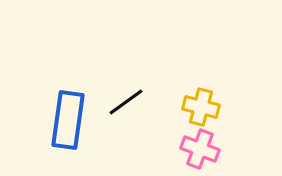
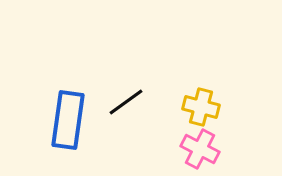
pink cross: rotated 6 degrees clockwise
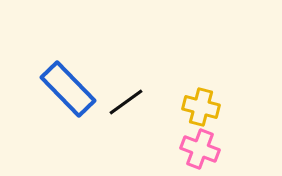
blue rectangle: moved 31 px up; rotated 52 degrees counterclockwise
pink cross: rotated 6 degrees counterclockwise
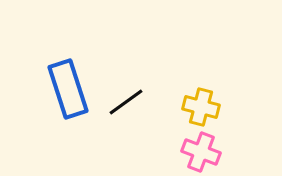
blue rectangle: rotated 26 degrees clockwise
pink cross: moved 1 px right, 3 px down
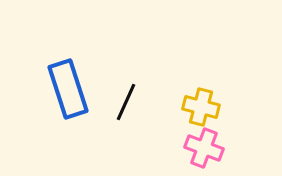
black line: rotated 30 degrees counterclockwise
pink cross: moved 3 px right, 4 px up
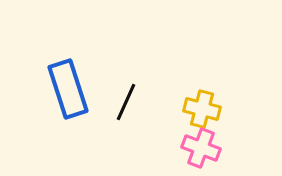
yellow cross: moved 1 px right, 2 px down
pink cross: moved 3 px left
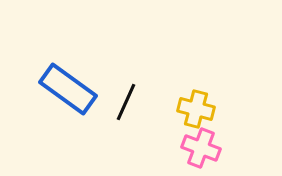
blue rectangle: rotated 36 degrees counterclockwise
yellow cross: moved 6 px left
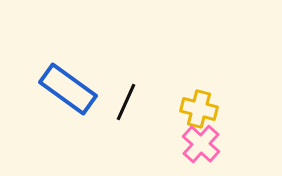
yellow cross: moved 3 px right
pink cross: moved 4 px up; rotated 21 degrees clockwise
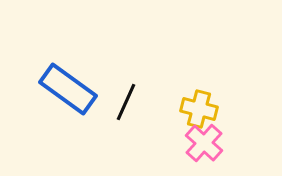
pink cross: moved 3 px right, 1 px up
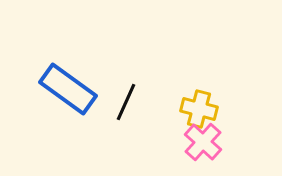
pink cross: moved 1 px left, 1 px up
